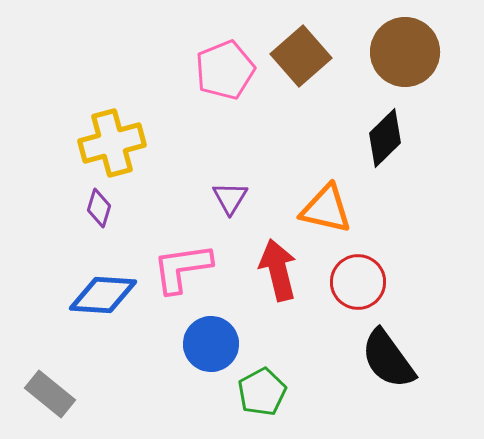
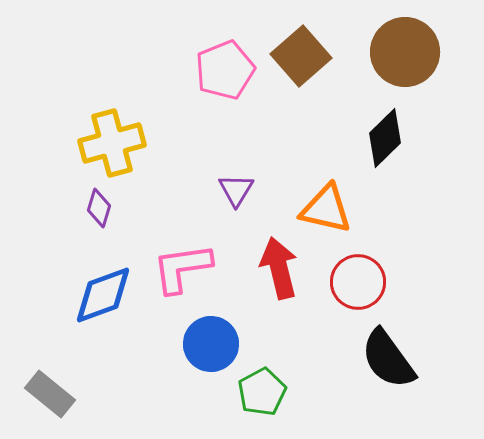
purple triangle: moved 6 px right, 8 px up
red arrow: moved 1 px right, 2 px up
blue diamond: rotated 24 degrees counterclockwise
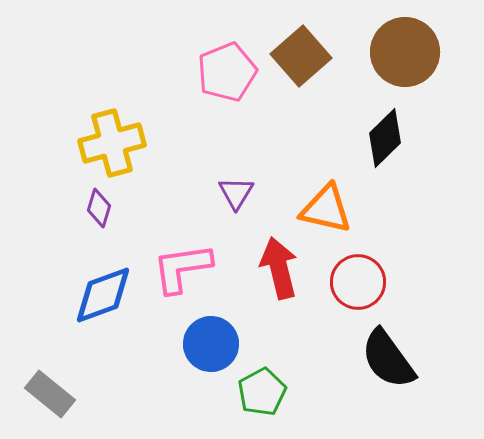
pink pentagon: moved 2 px right, 2 px down
purple triangle: moved 3 px down
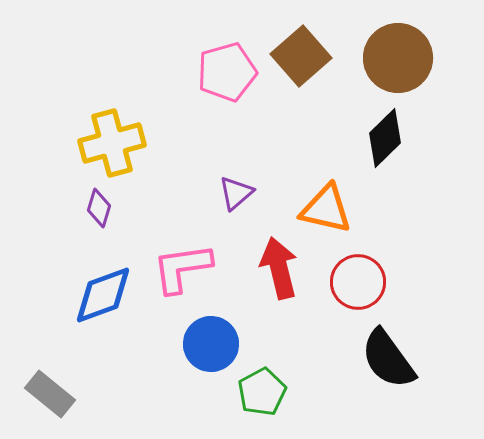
brown circle: moved 7 px left, 6 px down
pink pentagon: rotated 6 degrees clockwise
purple triangle: rotated 18 degrees clockwise
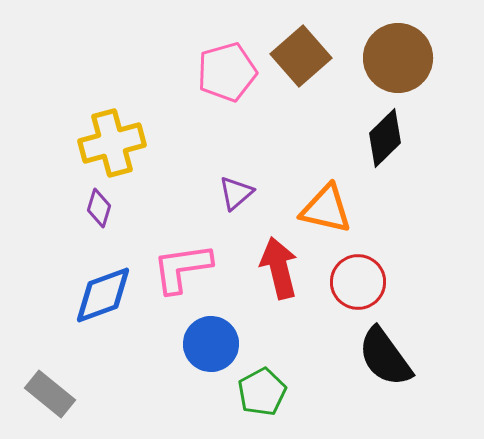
black semicircle: moved 3 px left, 2 px up
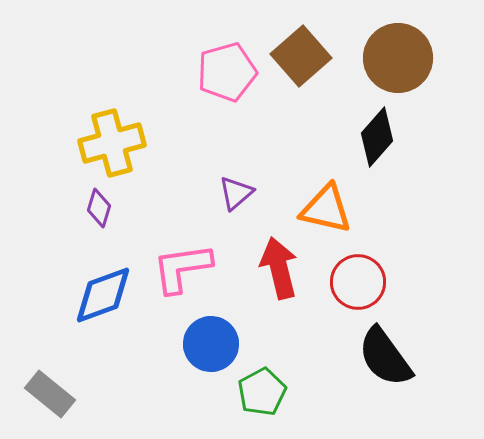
black diamond: moved 8 px left, 1 px up; rotated 4 degrees counterclockwise
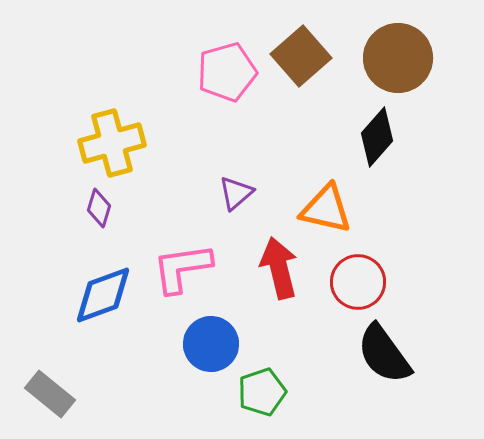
black semicircle: moved 1 px left, 3 px up
green pentagon: rotated 9 degrees clockwise
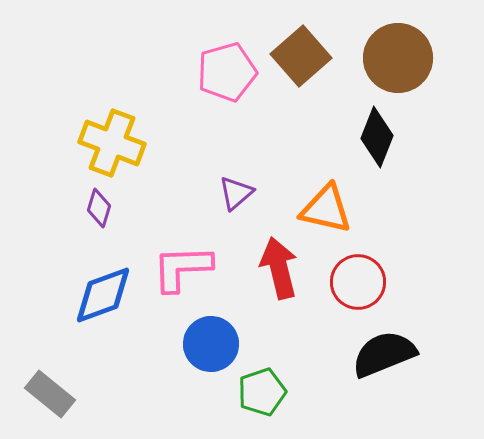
black diamond: rotated 20 degrees counterclockwise
yellow cross: rotated 36 degrees clockwise
pink L-shape: rotated 6 degrees clockwise
black semicircle: rotated 104 degrees clockwise
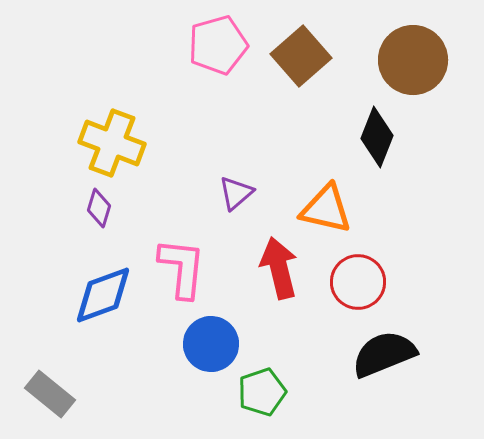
brown circle: moved 15 px right, 2 px down
pink pentagon: moved 9 px left, 27 px up
pink L-shape: rotated 98 degrees clockwise
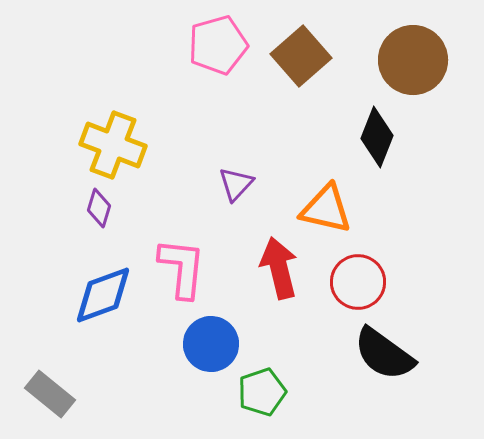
yellow cross: moved 1 px right, 2 px down
purple triangle: moved 9 px up; rotated 6 degrees counterclockwise
black semicircle: rotated 122 degrees counterclockwise
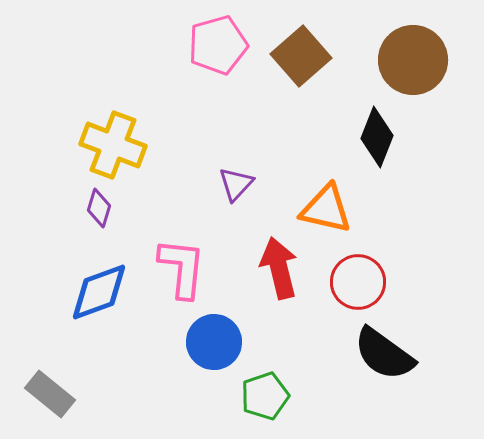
blue diamond: moved 4 px left, 3 px up
blue circle: moved 3 px right, 2 px up
green pentagon: moved 3 px right, 4 px down
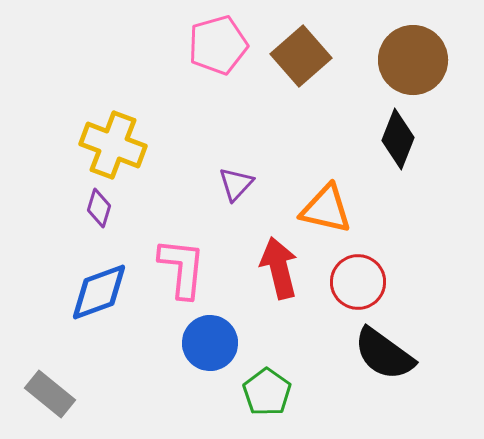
black diamond: moved 21 px right, 2 px down
blue circle: moved 4 px left, 1 px down
green pentagon: moved 2 px right, 4 px up; rotated 18 degrees counterclockwise
